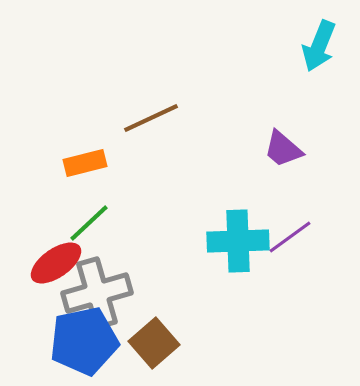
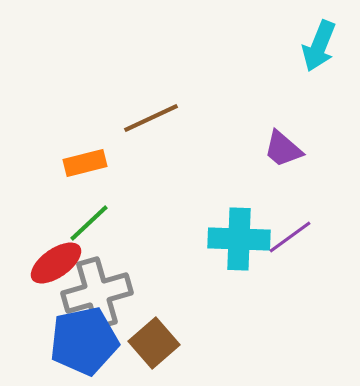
cyan cross: moved 1 px right, 2 px up; rotated 4 degrees clockwise
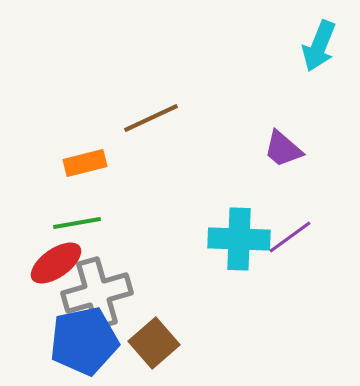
green line: moved 12 px left; rotated 33 degrees clockwise
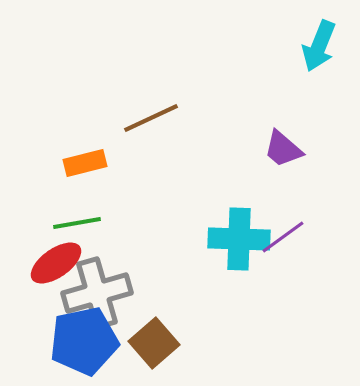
purple line: moved 7 px left
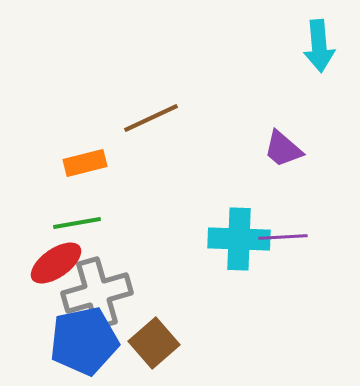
cyan arrow: rotated 27 degrees counterclockwise
purple line: rotated 33 degrees clockwise
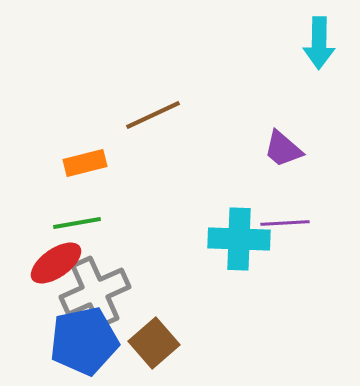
cyan arrow: moved 3 px up; rotated 6 degrees clockwise
brown line: moved 2 px right, 3 px up
purple line: moved 2 px right, 14 px up
gray cross: moved 2 px left, 1 px up; rotated 8 degrees counterclockwise
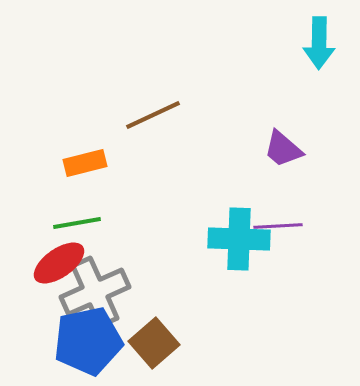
purple line: moved 7 px left, 3 px down
red ellipse: moved 3 px right
blue pentagon: moved 4 px right
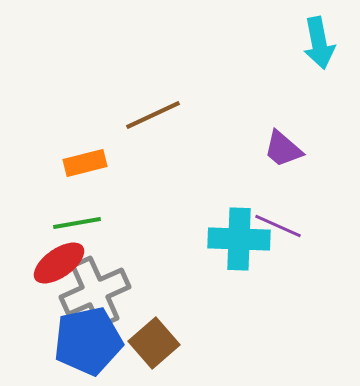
cyan arrow: rotated 12 degrees counterclockwise
purple line: rotated 27 degrees clockwise
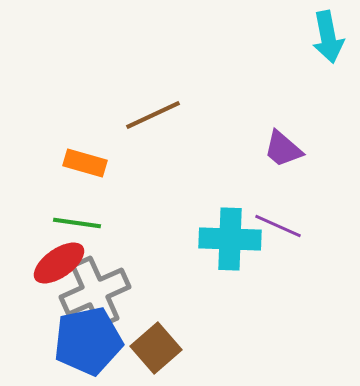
cyan arrow: moved 9 px right, 6 px up
orange rectangle: rotated 30 degrees clockwise
green line: rotated 18 degrees clockwise
cyan cross: moved 9 px left
brown square: moved 2 px right, 5 px down
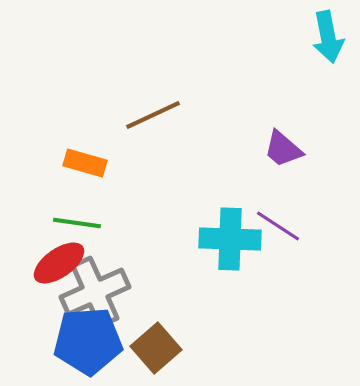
purple line: rotated 9 degrees clockwise
blue pentagon: rotated 8 degrees clockwise
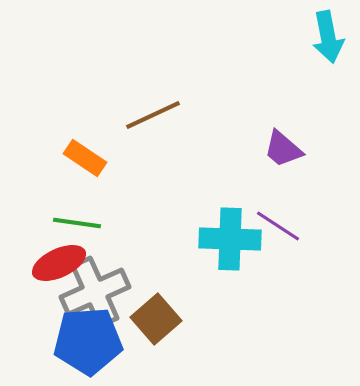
orange rectangle: moved 5 px up; rotated 18 degrees clockwise
red ellipse: rotated 10 degrees clockwise
brown square: moved 29 px up
